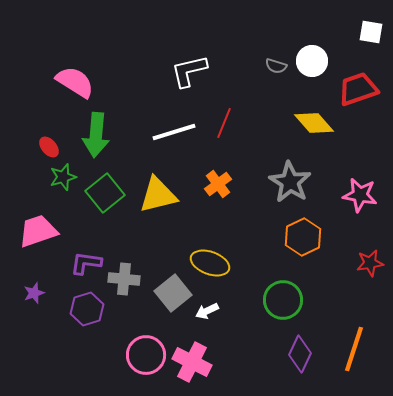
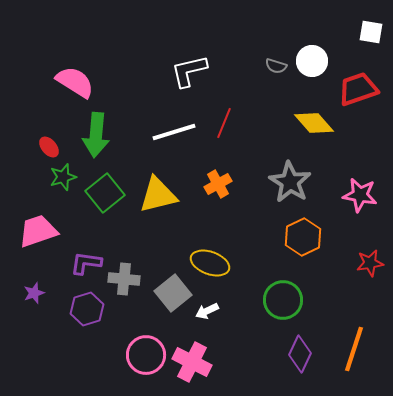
orange cross: rotated 8 degrees clockwise
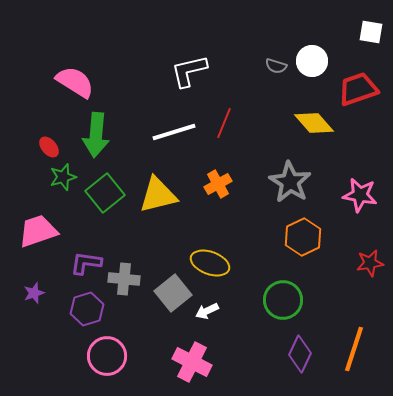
pink circle: moved 39 px left, 1 px down
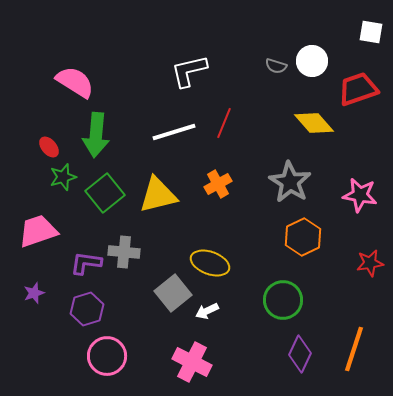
gray cross: moved 27 px up
